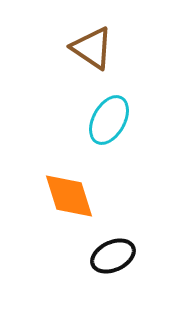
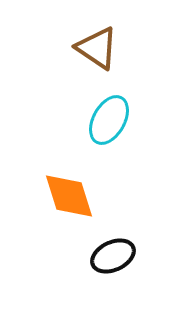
brown triangle: moved 5 px right
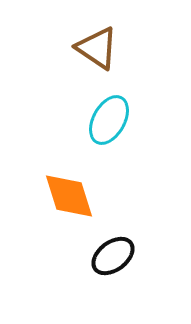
black ellipse: rotated 12 degrees counterclockwise
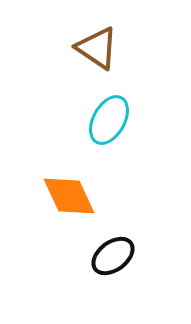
orange diamond: rotated 8 degrees counterclockwise
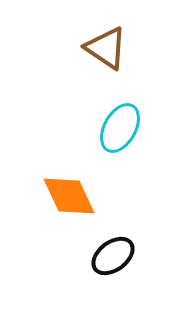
brown triangle: moved 9 px right
cyan ellipse: moved 11 px right, 8 px down
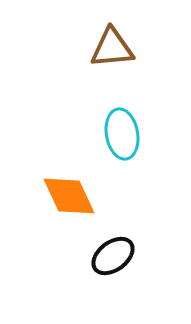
brown triangle: moved 6 px right; rotated 39 degrees counterclockwise
cyan ellipse: moved 2 px right, 6 px down; rotated 39 degrees counterclockwise
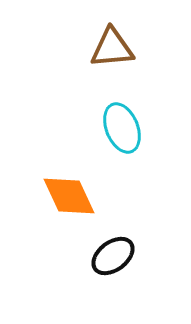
cyan ellipse: moved 6 px up; rotated 12 degrees counterclockwise
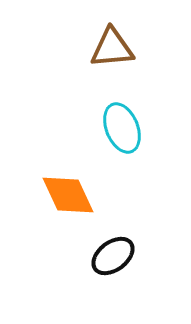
orange diamond: moved 1 px left, 1 px up
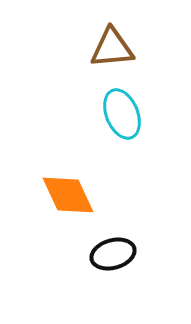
cyan ellipse: moved 14 px up
black ellipse: moved 2 px up; rotated 21 degrees clockwise
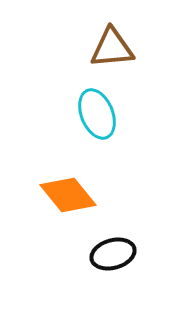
cyan ellipse: moved 25 px left
orange diamond: rotated 14 degrees counterclockwise
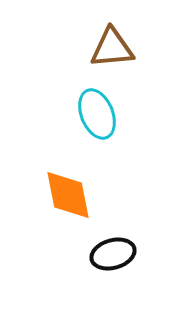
orange diamond: rotated 28 degrees clockwise
